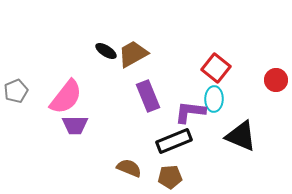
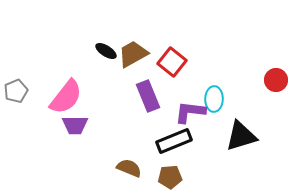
red square: moved 44 px left, 6 px up
black triangle: rotated 40 degrees counterclockwise
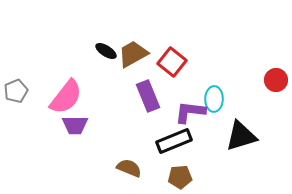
brown pentagon: moved 10 px right
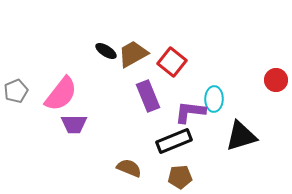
pink semicircle: moved 5 px left, 3 px up
purple trapezoid: moved 1 px left, 1 px up
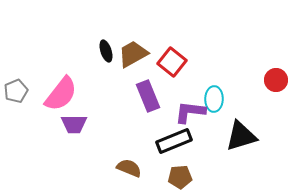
black ellipse: rotated 40 degrees clockwise
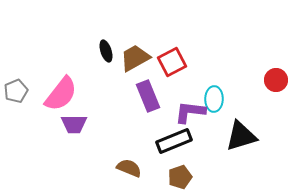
brown trapezoid: moved 2 px right, 4 px down
red square: rotated 24 degrees clockwise
brown pentagon: rotated 15 degrees counterclockwise
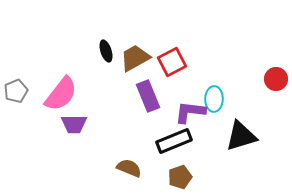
red circle: moved 1 px up
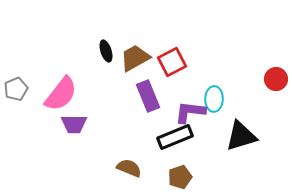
gray pentagon: moved 2 px up
black rectangle: moved 1 px right, 4 px up
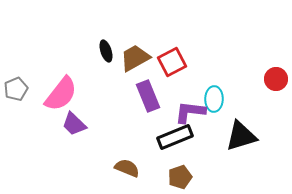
purple trapezoid: rotated 44 degrees clockwise
brown semicircle: moved 2 px left
